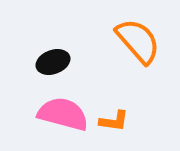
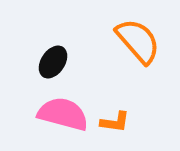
black ellipse: rotated 36 degrees counterclockwise
orange L-shape: moved 1 px right, 1 px down
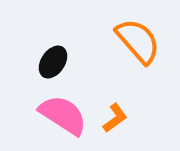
pink semicircle: moved 1 px down; rotated 18 degrees clockwise
orange L-shape: moved 4 px up; rotated 44 degrees counterclockwise
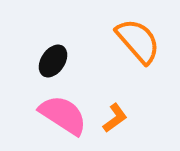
black ellipse: moved 1 px up
